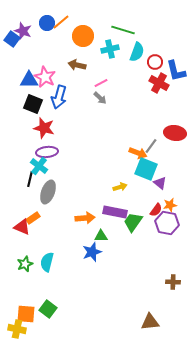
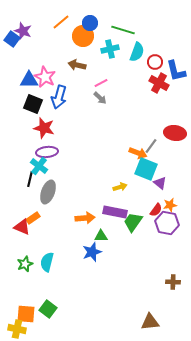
blue circle at (47, 23): moved 43 px right
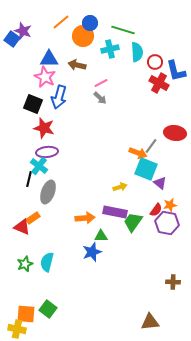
cyan semicircle at (137, 52): rotated 24 degrees counterclockwise
blue triangle at (29, 80): moved 20 px right, 21 px up
black line at (30, 179): moved 1 px left
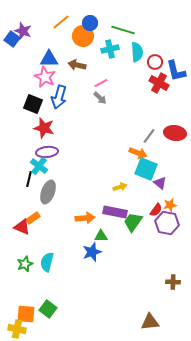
gray line at (151, 146): moved 2 px left, 10 px up
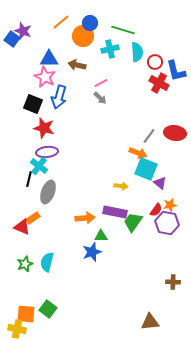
yellow arrow at (120, 187): moved 1 px right, 1 px up; rotated 24 degrees clockwise
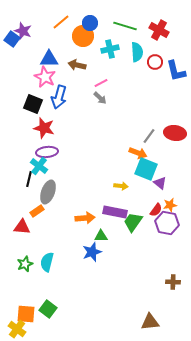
green line at (123, 30): moved 2 px right, 4 px up
red cross at (159, 83): moved 53 px up
orange rectangle at (33, 218): moved 4 px right, 7 px up
red triangle at (22, 227): rotated 18 degrees counterclockwise
yellow cross at (17, 329): rotated 24 degrees clockwise
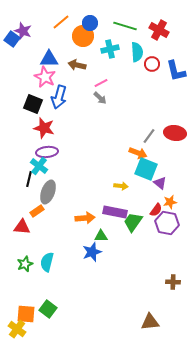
red circle at (155, 62): moved 3 px left, 2 px down
orange star at (170, 205): moved 3 px up
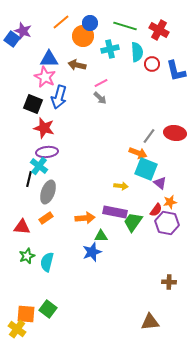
orange rectangle at (37, 211): moved 9 px right, 7 px down
green star at (25, 264): moved 2 px right, 8 px up
brown cross at (173, 282): moved 4 px left
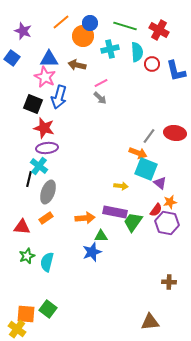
blue square at (12, 39): moved 19 px down
purple ellipse at (47, 152): moved 4 px up
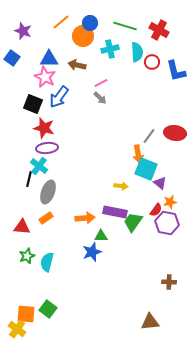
red circle at (152, 64): moved 2 px up
blue arrow at (59, 97): rotated 20 degrees clockwise
orange arrow at (138, 153): moved 1 px down; rotated 60 degrees clockwise
